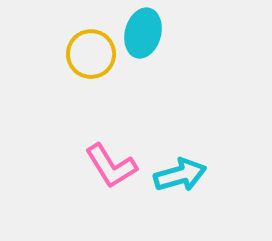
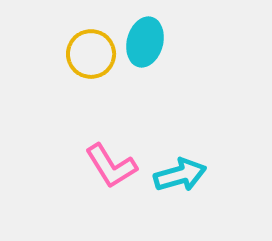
cyan ellipse: moved 2 px right, 9 px down
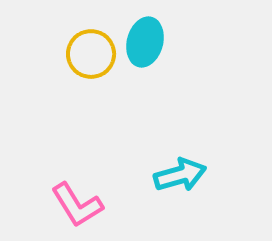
pink L-shape: moved 34 px left, 39 px down
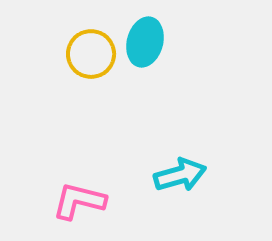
pink L-shape: moved 2 px right, 4 px up; rotated 136 degrees clockwise
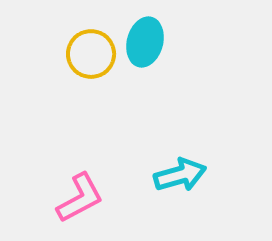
pink L-shape: moved 1 px right, 3 px up; rotated 138 degrees clockwise
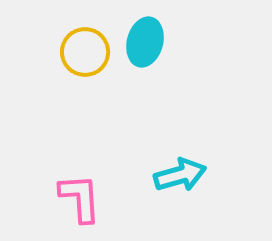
yellow circle: moved 6 px left, 2 px up
pink L-shape: rotated 66 degrees counterclockwise
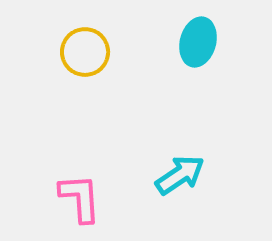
cyan ellipse: moved 53 px right
cyan arrow: rotated 18 degrees counterclockwise
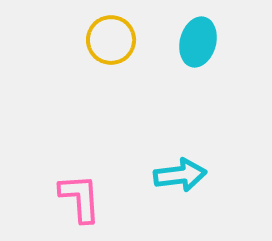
yellow circle: moved 26 px right, 12 px up
cyan arrow: rotated 27 degrees clockwise
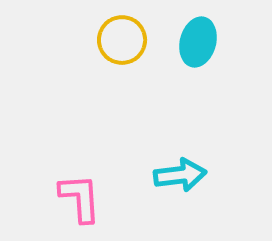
yellow circle: moved 11 px right
